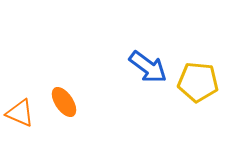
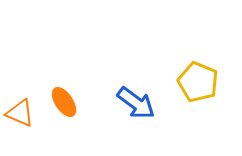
blue arrow: moved 12 px left, 36 px down
yellow pentagon: rotated 18 degrees clockwise
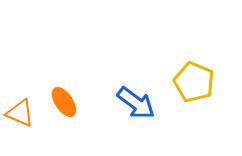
yellow pentagon: moved 4 px left
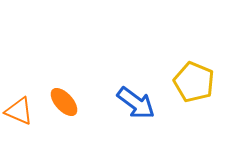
orange ellipse: rotated 8 degrees counterclockwise
orange triangle: moved 1 px left, 2 px up
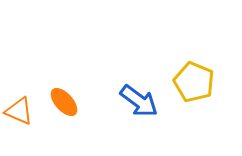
blue arrow: moved 3 px right, 2 px up
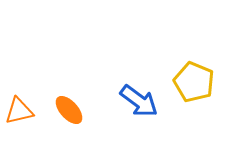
orange ellipse: moved 5 px right, 8 px down
orange triangle: rotated 36 degrees counterclockwise
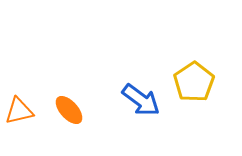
yellow pentagon: rotated 15 degrees clockwise
blue arrow: moved 2 px right, 1 px up
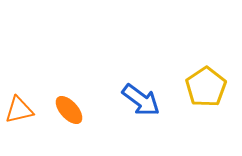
yellow pentagon: moved 12 px right, 5 px down
orange triangle: moved 1 px up
